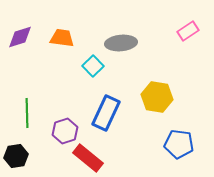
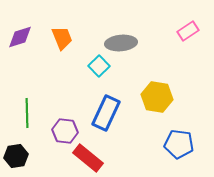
orange trapezoid: rotated 60 degrees clockwise
cyan square: moved 6 px right
purple hexagon: rotated 25 degrees clockwise
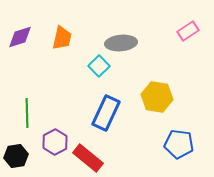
orange trapezoid: rotated 35 degrees clockwise
purple hexagon: moved 10 px left, 11 px down; rotated 25 degrees clockwise
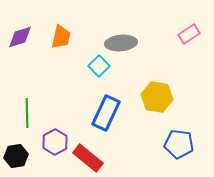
pink rectangle: moved 1 px right, 3 px down
orange trapezoid: moved 1 px left, 1 px up
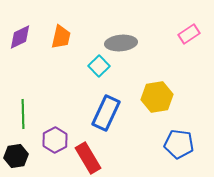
purple diamond: rotated 8 degrees counterclockwise
yellow hexagon: rotated 20 degrees counterclockwise
green line: moved 4 px left, 1 px down
purple hexagon: moved 2 px up
red rectangle: rotated 20 degrees clockwise
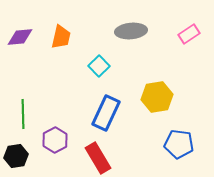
purple diamond: rotated 20 degrees clockwise
gray ellipse: moved 10 px right, 12 px up
red rectangle: moved 10 px right
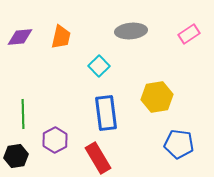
blue rectangle: rotated 32 degrees counterclockwise
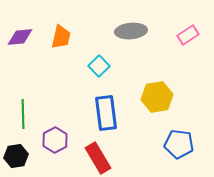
pink rectangle: moved 1 px left, 1 px down
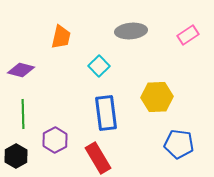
purple diamond: moved 1 px right, 33 px down; rotated 20 degrees clockwise
yellow hexagon: rotated 8 degrees clockwise
black hexagon: rotated 20 degrees counterclockwise
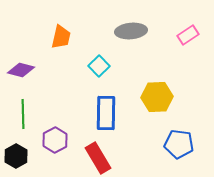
blue rectangle: rotated 8 degrees clockwise
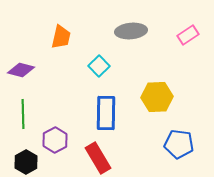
black hexagon: moved 10 px right, 6 px down
